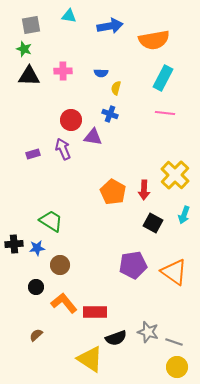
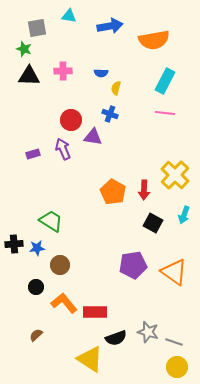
gray square: moved 6 px right, 3 px down
cyan rectangle: moved 2 px right, 3 px down
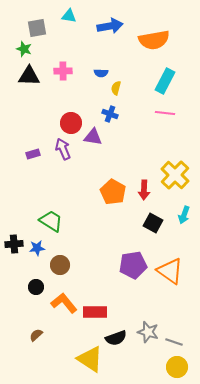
red circle: moved 3 px down
orange triangle: moved 4 px left, 1 px up
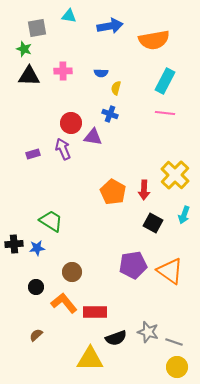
brown circle: moved 12 px right, 7 px down
yellow triangle: rotated 32 degrees counterclockwise
